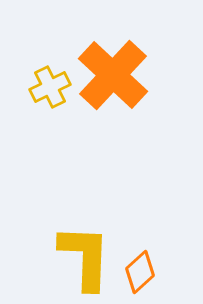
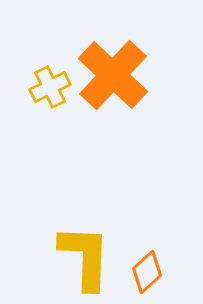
orange diamond: moved 7 px right
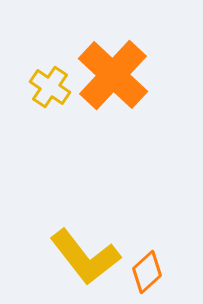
yellow cross: rotated 30 degrees counterclockwise
yellow L-shape: rotated 140 degrees clockwise
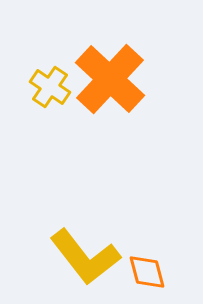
orange cross: moved 3 px left, 4 px down
orange diamond: rotated 63 degrees counterclockwise
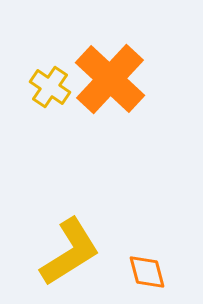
yellow L-shape: moved 15 px left, 5 px up; rotated 84 degrees counterclockwise
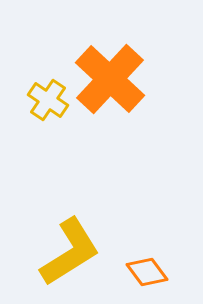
yellow cross: moved 2 px left, 13 px down
orange diamond: rotated 21 degrees counterclockwise
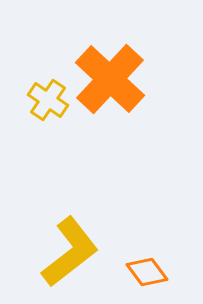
yellow L-shape: rotated 6 degrees counterclockwise
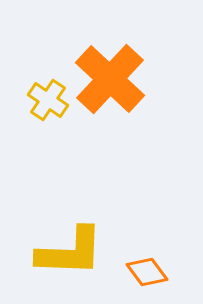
yellow L-shape: rotated 40 degrees clockwise
